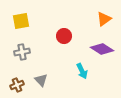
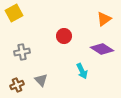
yellow square: moved 7 px left, 8 px up; rotated 18 degrees counterclockwise
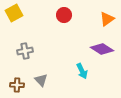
orange triangle: moved 3 px right
red circle: moved 21 px up
gray cross: moved 3 px right, 1 px up
brown cross: rotated 24 degrees clockwise
